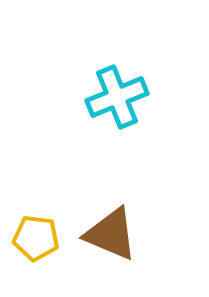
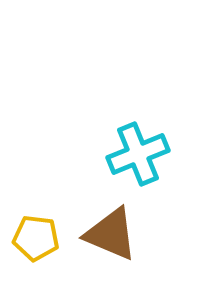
cyan cross: moved 21 px right, 57 px down
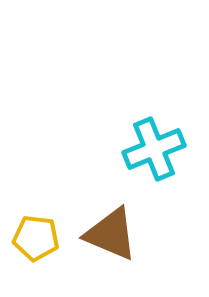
cyan cross: moved 16 px right, 5 px up
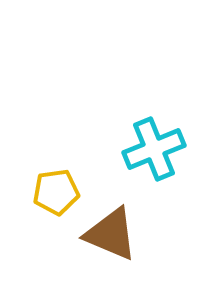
yellow pentagon: moved 20 px right, 46 px up; rotated 15 degrees counterclockwise
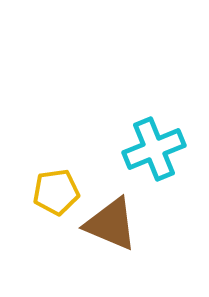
brown triangle: moved 10 px up
